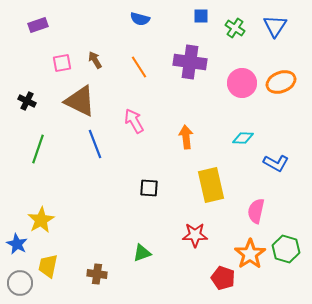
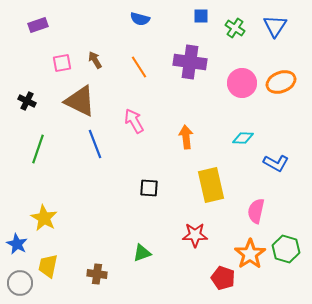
yellow star: moved 3 px right, 2 px up; rotated 12 degrees counterclockwise
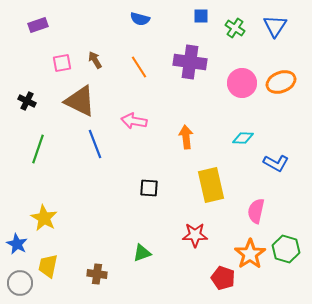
pink arrow: rotated 50 degrees counterclockwise
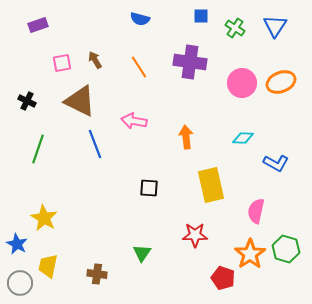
green triangle: rotated 36 degrees counterclockwise
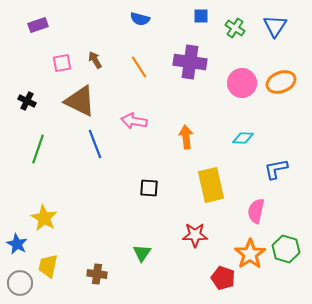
blue L-shape: moved 6 px down; rotated 140 degrees clockwise
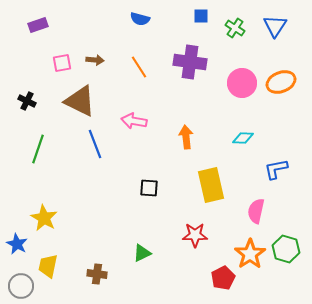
brown arrow: rotated 126 degrees clockwise
green triangle: rotated 30 degrees clockwise
red pentagon: rotated 25 degrees clockwise
gray circle: moved 1 px right, 3 px down
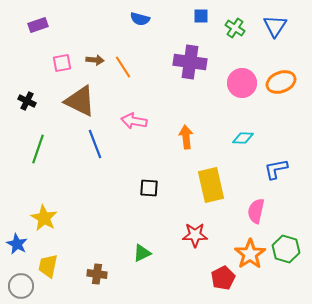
orange line: moved 16 px left
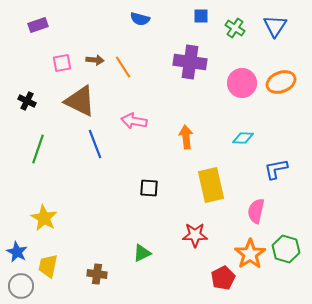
blue star: moved 8 px down
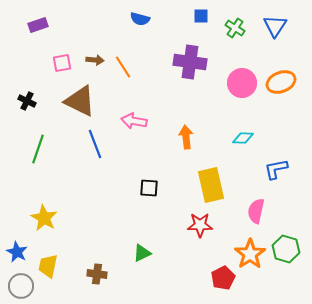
red star: moved 5 px right, 10 px up
